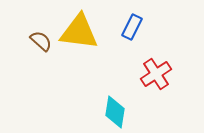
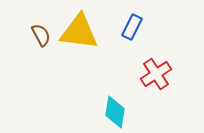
brown semicircle: moved 6 px up; rotated 20 degrees clockwise
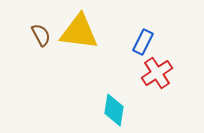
blue rectangle: moved 11 px right, 15 px down
red cross: moved 1 px right, 1 px up
cyan diamond: moved 1 px left, 2 px up
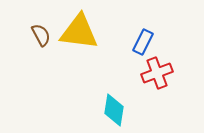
red cross: rotated 12 degrees clockwise
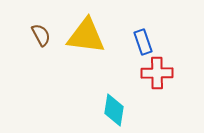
yellow triangle: moved 7 px right, 4 px down
blue rectangle: rotated 45 degrees counterclockwise
red cross: rotated 20 degrees clockwise
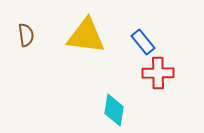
brown semicircle: moved 15 px left; rotated 20 degrees clockwise
blue rectangle: rotated 20 degrees counterclockwise
red cross: moved 1 px right
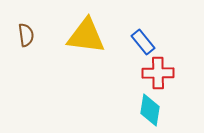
cyan diamond: moved 36 px right
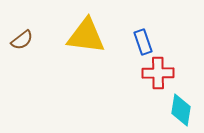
brown semicircle: moved 4 px left, 5 px down; rotated 60 degrees clockwise
blue rectangle: rotated 20 degrees clockwise
cyan diamond: moved 31 px right
